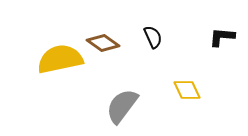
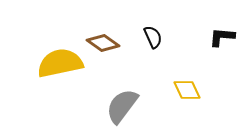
yellow semicircle: moved 4 px down
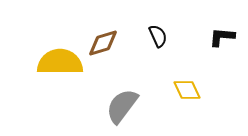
black semicircle: moved 5 px right, 1 px up
brown diamond: rotated 52 degrees counterclockwise
yellow semicircle: moved 1 px up; rotated 12 degrees clockwise
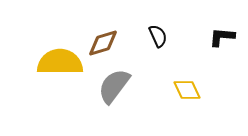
gray semicircle: moved 8 px left, 20 px up
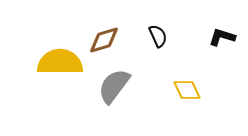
black L-shape: rotated 12 degrees clockwise
brown diamond: moved 1 px right, 3 px up
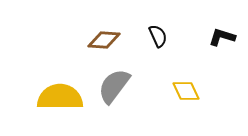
brown diamond: rotated 20 degrees clockwise
yellow semicircle: moved 35 px down
yellow diamond: moved 1 px left, 1 px down
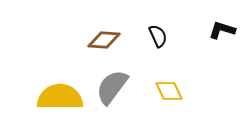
black L-shape: moved 7 px up
gray semicircle: moved 2 px left, 1 px down
yellow diamond: moved 17 px left
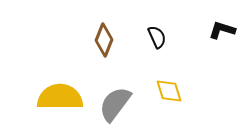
black semicircle: moved 1 px left, 1 px down
brown diamond: rotated 72 degrees counterclockwise
gray semicircle: moved 3 px right, 17 px down
yellow diamond: rotated 8 degrees clockwise
